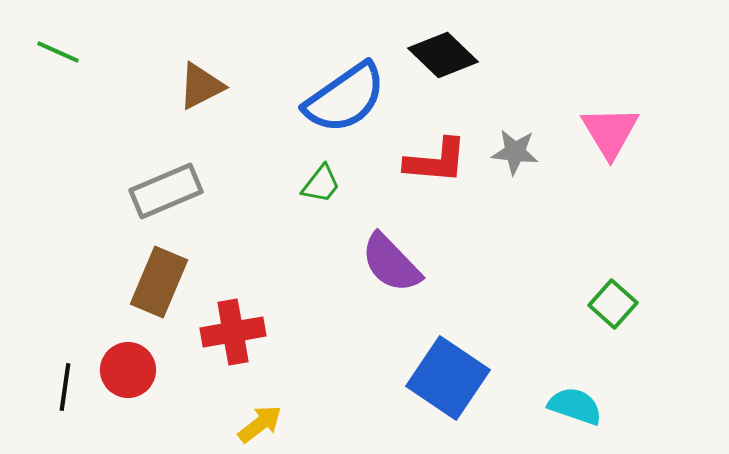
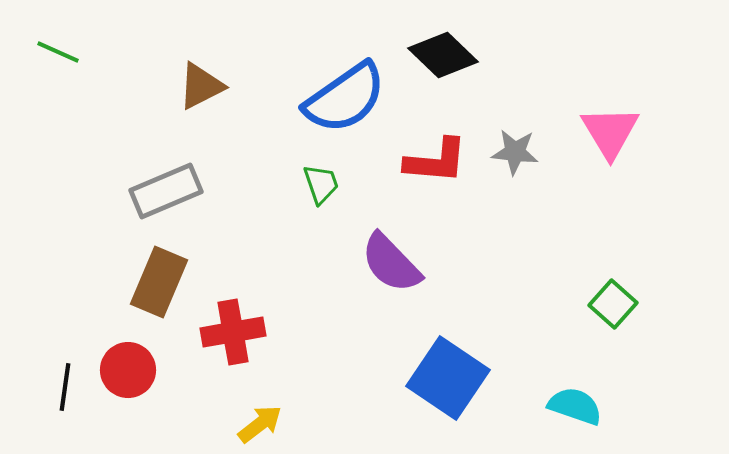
green trapezoid: rotated 57 degrees counterclockwise
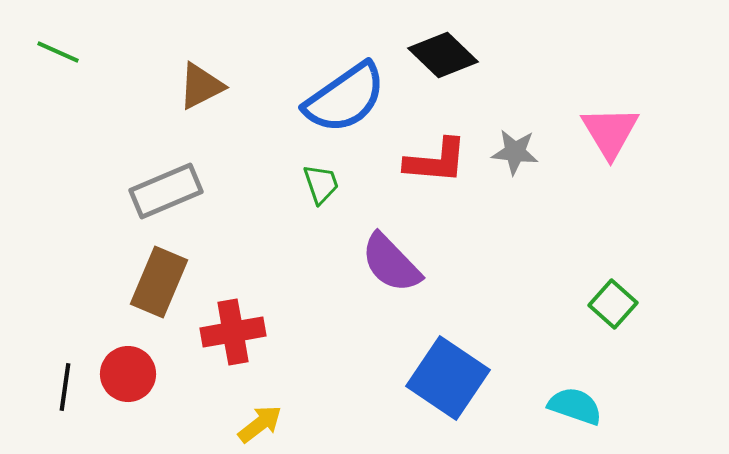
red circle: moved 4 px down
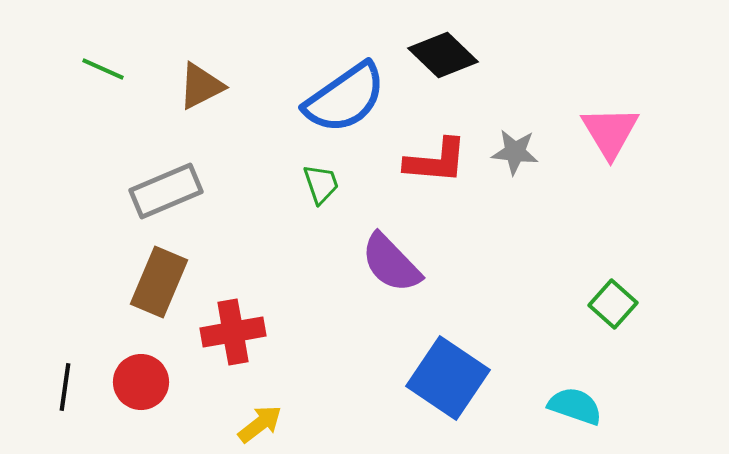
green line: moved 45 px right, 17 px down
red circle: moved 13 px right, 8 px down
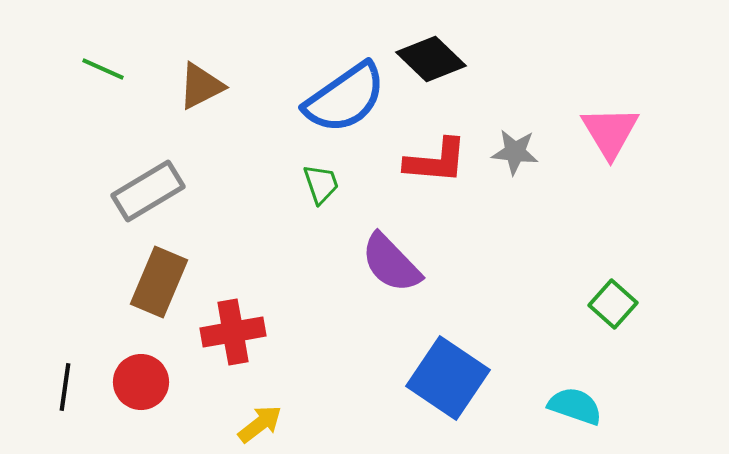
black diamond: moved 12 px left, 4 px down
gray rectangle: moved 18 px left; rotated 8 degrees counterclockwise
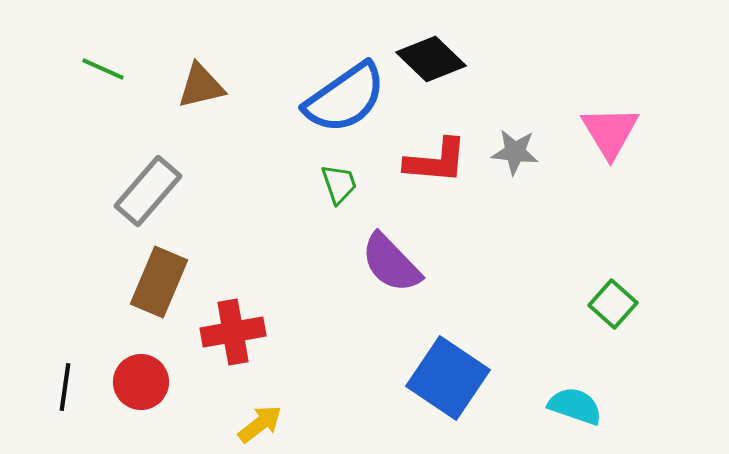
brown triangle: rotated 14 degrees clockwise
green trapezoid: moved 18 px right
gray rectangle: rotated 18 degrees counterclockwise
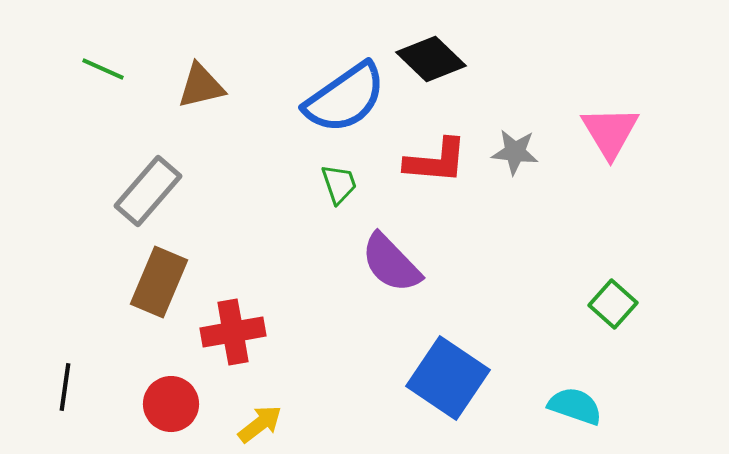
red circle: moved 30 px right, 22 px down
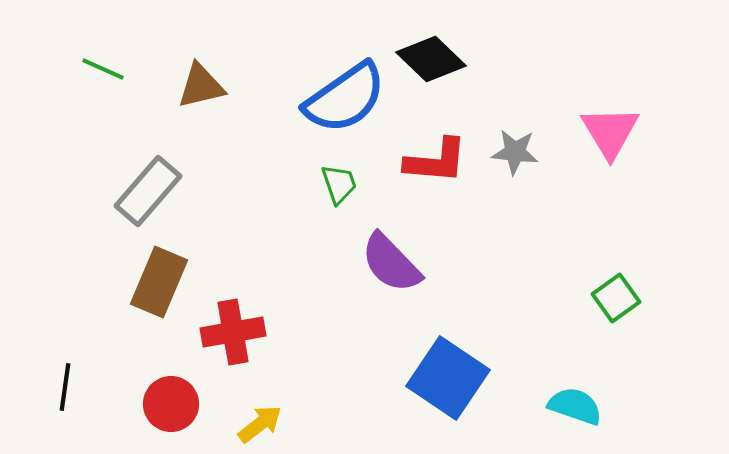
green square: moved 3 px right, 6 px up; rotated 12 degrees clockwise
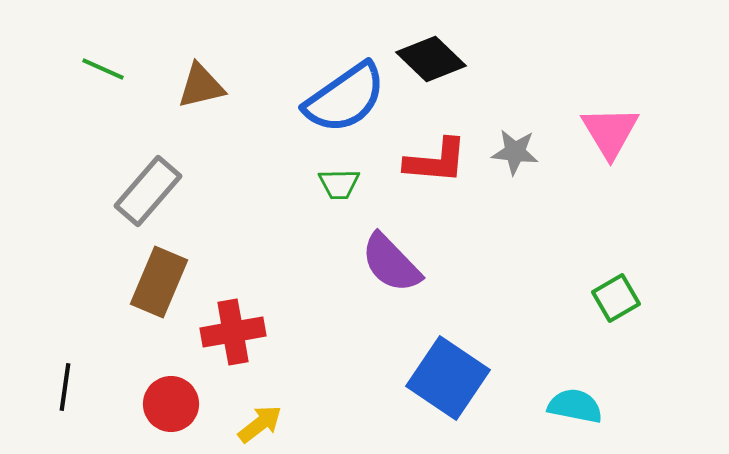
green trapezoid: rotated 108 degrees clockwise
green square: rotated 6 degrees clockwise
cyan semicircle: rotated 8 degrees counterclockwise
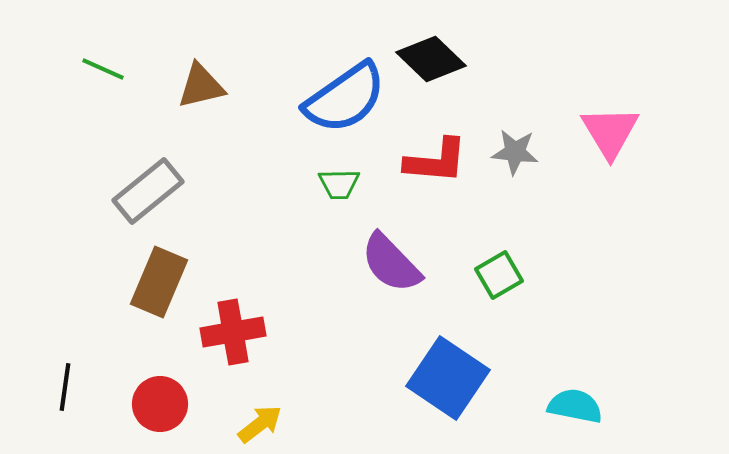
gray rectangle: rotated 10 degrees clockwise
green square: moved 117 px left, 23 px up
red circle: moved 11 px left
